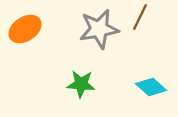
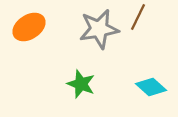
brown line: moved 2 px left
orange ellipse: moved 4 px right, 2 px up
green star: rotated 16 degrees clockwise
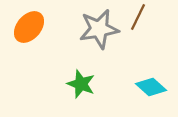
orange ellipse: rotated 16 degrees counterclockwise
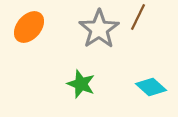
gray star: rotated 24 degrees counterclockwise
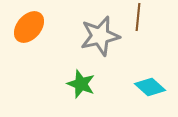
brown line: rotated 20 degrees counterclockwise
gray star: moved 1 px right, 7 px down; rotated 21 degrees clockwise
cyan diamond: moved 1 px left
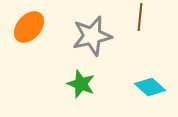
brown line: moved 2 px right
gray star: moved 8 px left
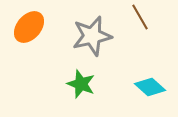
brown line: rotated 36 degrees counterclockwise
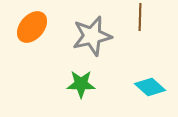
brown line: rotated 32 degrees clockwise
orange ellipse: moved 3 px right
green star: rotated 20 degrees counterclockwise
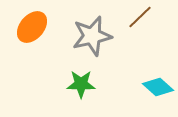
brown line: rotated 44 degrees clockwise
cyan diamond: moved 8 px right
